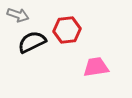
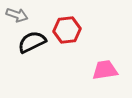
gray arrow: moved 1 px left
pink trapezoid: moved 9 px right, 3 px down
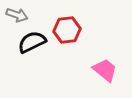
pink trapezoid: rotated 48 degrees clockwise
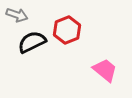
red hexagon: rotated 16 degrees counterclockwise
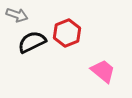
red hexagon: moved 3 px down
pink trapezoid: moved 2 px left, 1 px down
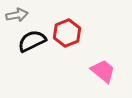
gray arrow: rotated 30 degrees counterclockwise
black semicircle: moved 1 px up
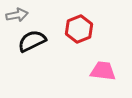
red hexagon: moved 12 px right, 4 px up
pink trapezoid: rotated 32 degrees counterclockwise
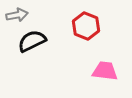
red hexagon: moved 7 px right, 3 px up; rotated 16 degrees counterclockwise
pink trapezoid: moved 2 px right
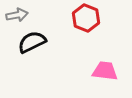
red hexagon: moved 8 px up
black semicircle: moved 1 px down
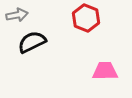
pink trapezoid: rotated 8 degrees counterclockwise
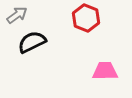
gray arrow: rotated 25 degrees counterclockwise
